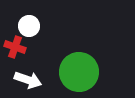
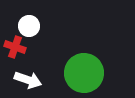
green circle: moved 5 px right, 1 px down
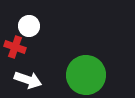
green circle: moved 2 px right, 2 px down
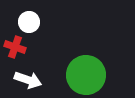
white circle: moved 4 px up
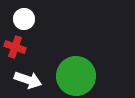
white circle: moved 5 px left, 3 px up
green circle: moved 10 px left, 1 px down
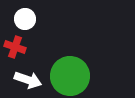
white circle: moved 1 px right
green circle: moved 6 px left
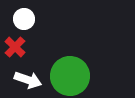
white circle: moved 1 px left
red cross: rotated 25 degrees clockwise
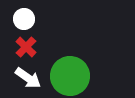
red cross: moved 11 px right
white arrow: moved 2 px up; rotated 16 degrees clockwise
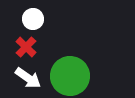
white circle: moved 9 px right
